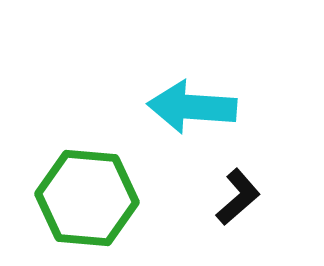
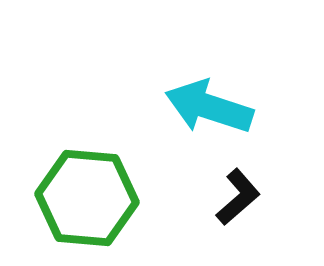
cyan arrow: moved 17 px right; rotated 14 degrees clockwise
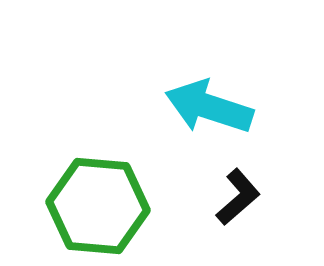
green hexagon: moved 11 px right, 8 px down
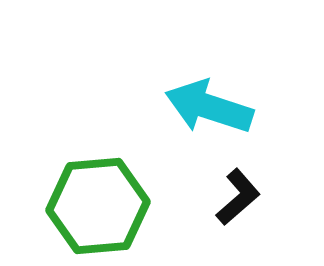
green hexagon: rotated 10 degrees counterclockwise
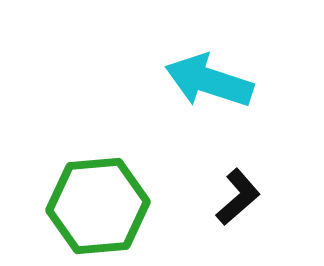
cyan arrow: moved 26 px up
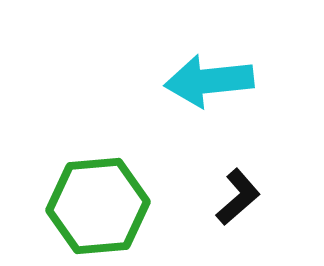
cyan arrow: rotated 24 degrees counterclockwise
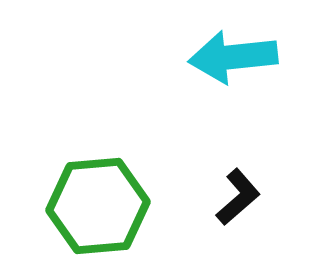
cyan arrow: moved 24 px right, 24 px up
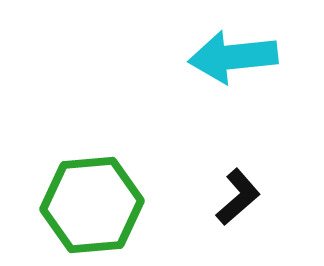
green hexagon: moved 6 px left, 1 px up
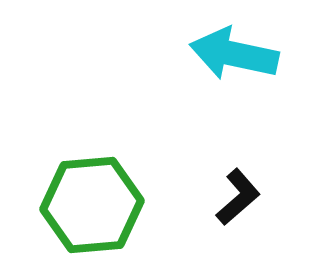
cyan arrow: moved 1 px right, 3 px up; rotated 18 degrees clockwise
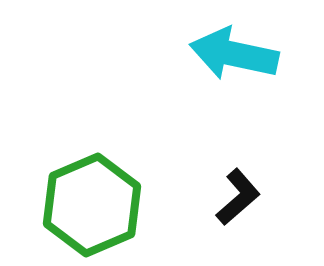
green hexagon: rotated 18 degrees counterclockwise
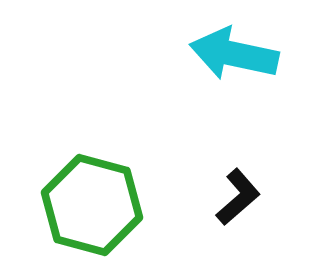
green hexagon: rotated 22 degrees counterclockwise
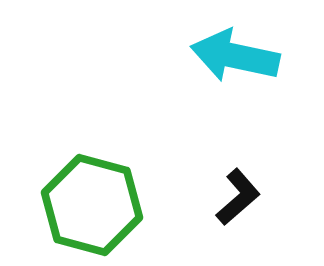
cyan arrow: moved 1 px right, 2 px down
